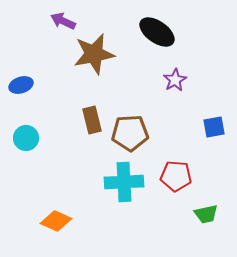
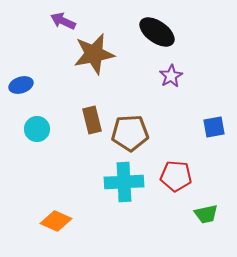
purple star: moved 4 px left, 4 px up
cyan circle: moved 11 px right, 9 px up
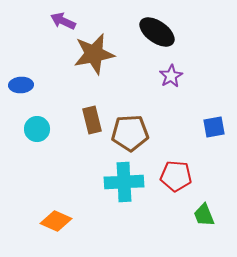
blue ellipse: rotated 15 degrees clockwise
green trapezoid: moved 2 px left, 1 px down; rotated 80 degrees clockwise
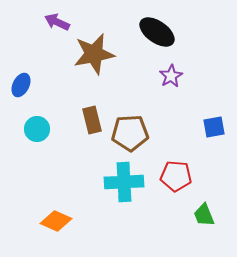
purple arrow: moved 6 px left, 1 px down
blue ellipse: rotated 60 degrees counterclockwise
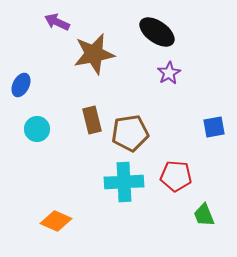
purple star: moved 2 px left, 3 px up
brown pentagon: rotated 6 degrees counterclockwise
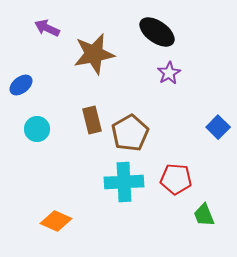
purple arrow: moved 10 px left, 6 px down
blue ellipse: rotated 25 degrees clockwise
blue square: moved 4 px right; rotated 35 degrees counterclockwise
brown pentagon: rotated 21 degrees counterclockwise
red pentagon: moved 3 px down
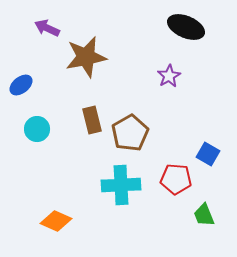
black ellipse: moved 29 px right, 5 px up; rotated 12 degrees counterclockwise
brown star: moved 8 px left, 3 px down
purple star: moved 3 px down
blue square: moved 10 px left, 27 px down; rotated 15 degrees counterclockwise
cyan cross: moved 3 px left, 3 px down
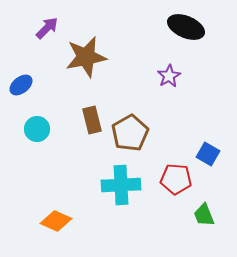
purple arrow: rotated 110 degrees clockwise
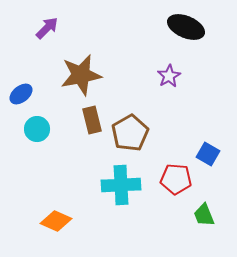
brown star: moved 5 px left, 18 px down
blue ellipse: moved 9 px down
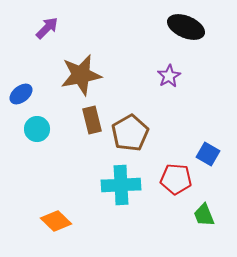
orange diamond: rotated 20 degrees clockwise
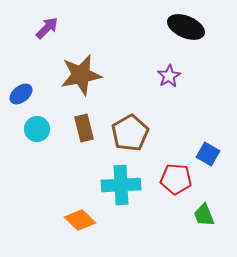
brown rectangle: moved 8 px left, 8 px down
orange diamond: moved 24 px right, 1 px up
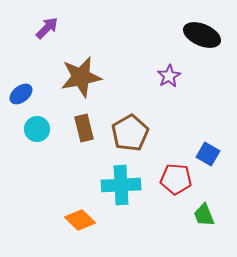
black ellipse: moved 16 px right, 8 px down
brown star: moved 2 px down
